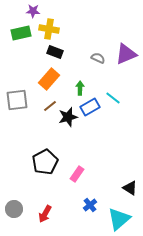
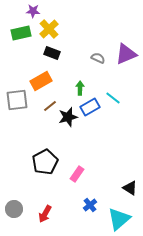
yellow cross: rotated 36 degrees clockwise
black rectangle: moved 3 px left, 1 px down
orange rectangle: moved 8 px left, 2 px down; rotated 20 degrees clockwise
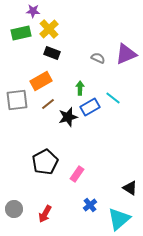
brown line: moved 2 px left, 2 px up
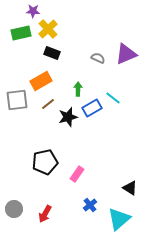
yellow cross: moved 1 px left
green arrow: moved 2 px left, 1 px down
blue rectangle: moved 2 px right, 1 px down
black pentagon: rotated 15 degrees clockwise
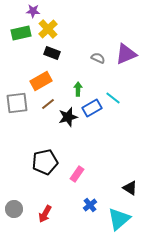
gray square: moved 3 px down
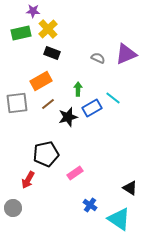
black pentagon: moved 1 px right, 8 px up
pink rectangle: moved 2 px left, 1 px up; rotated 21 degrees clockwise
blue cross: rotated 16 degrees counterclockwise
gray circle: moved 1 px left, 1 px up
red arrow: moved 17 px left, 34 px up
cyan triangle: rotated 45 degrees counterclockwise
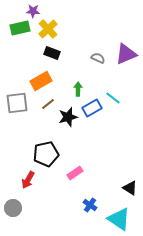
green rectangle: moved 1 px left, 5 px up
